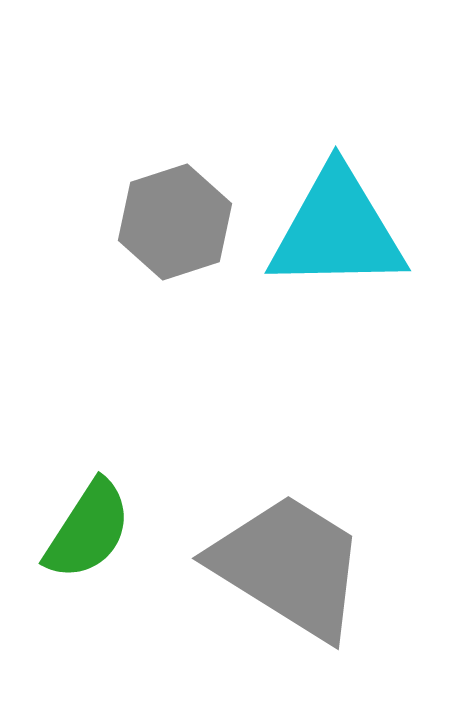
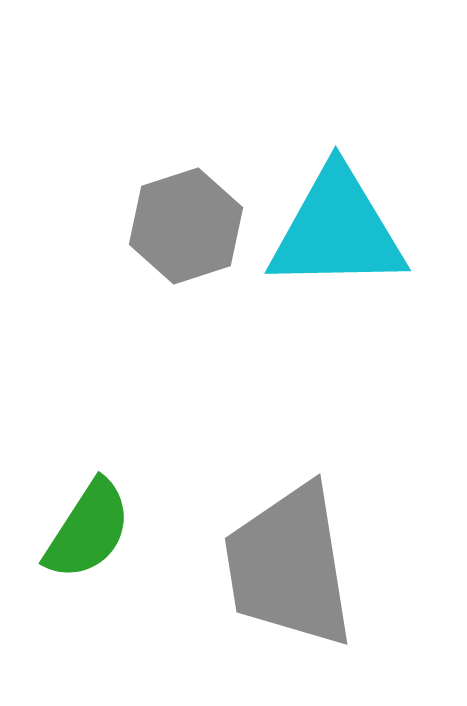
gray hexagon: moved 11 px right, 4 px down
gray trapezoid: rotated 131 degrees counterclockwise
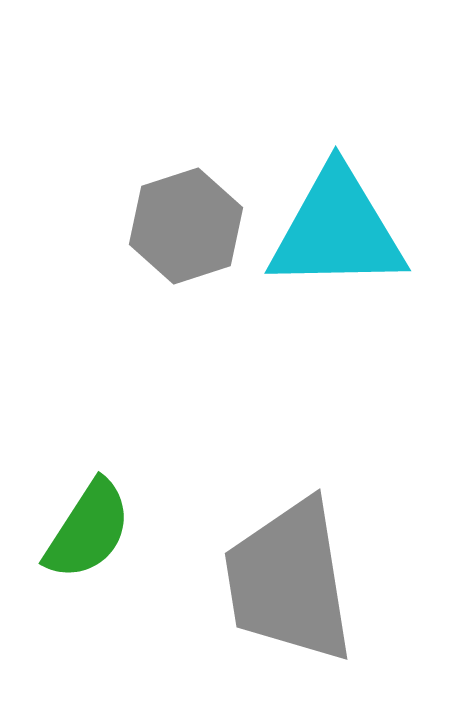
gray trapezoid: moved 15 px down
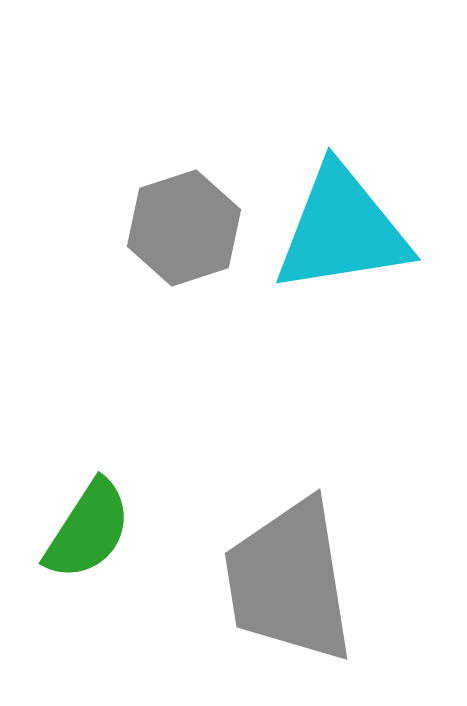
gray hexagon: moved 2 px left, 2 px down
cyan triangle: moved 5 px right; rotated 8 degrees counterclockwise
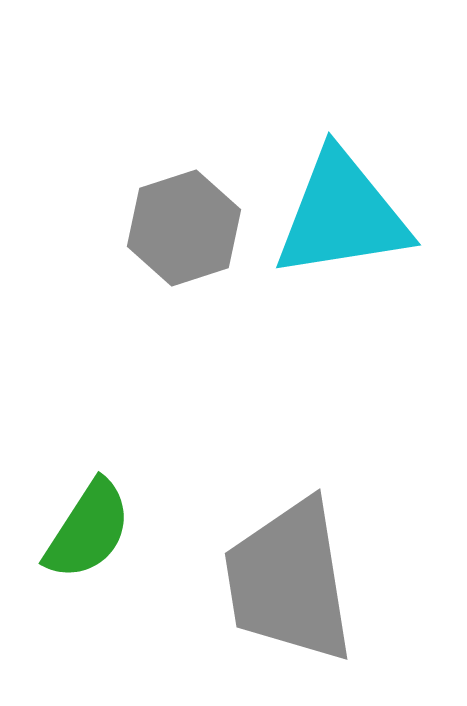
cyan triangle: moved 15 px up
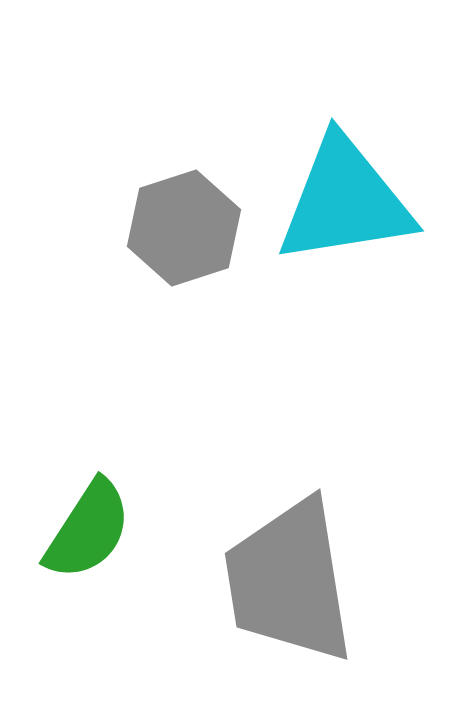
cyan triangle: moved 3 px right, 14 px up
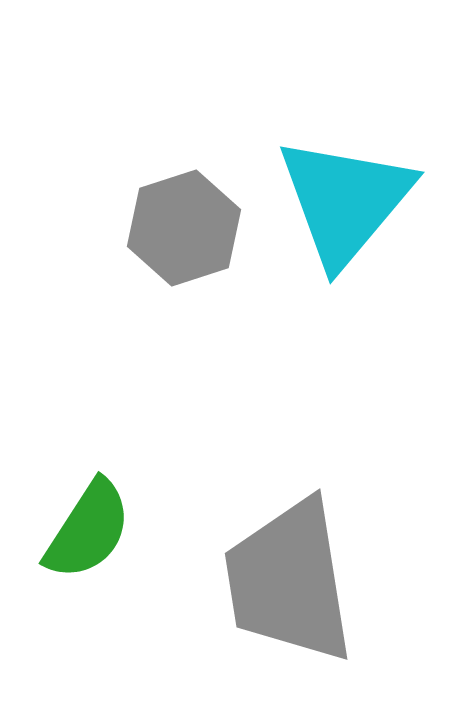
cyan triangle: rotated 41 degrees counterclockwise
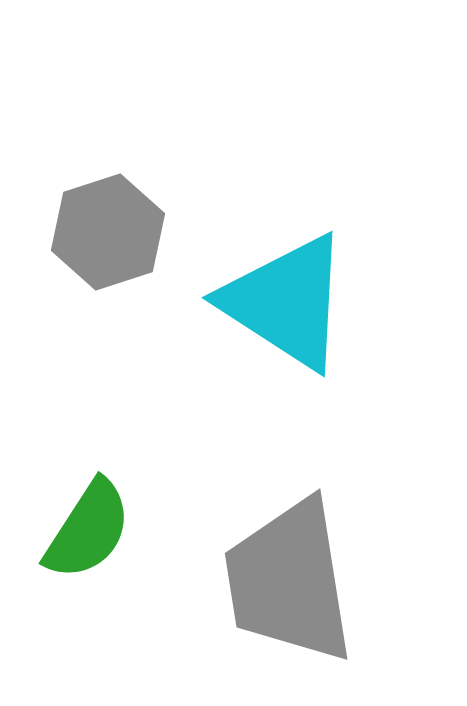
cyan triangle: moved 59 px left, 101 px down; rotated 37 degrees counterclockwise
gray hexagon: moved 76 px left, 4 px down
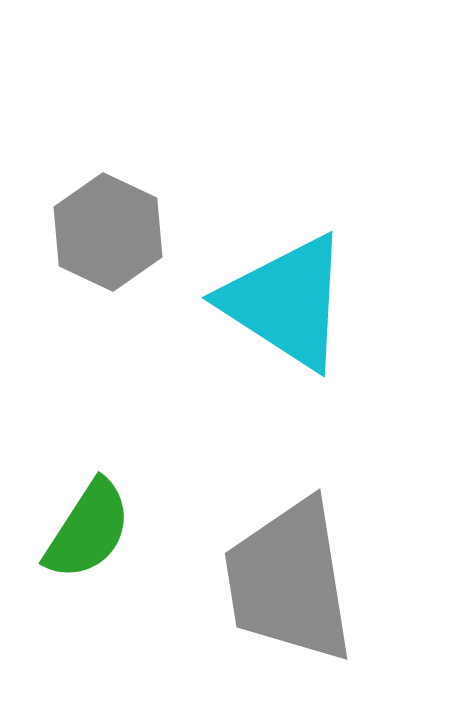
gray hexagon: rotated 17 degrees counterclockwise
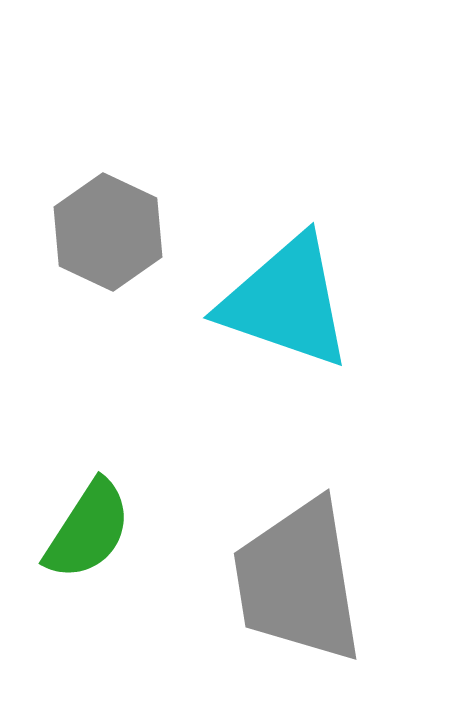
cyan triangle: rotated 14 degrees counterclockwise
gray trapezoid: moved 9 px right
